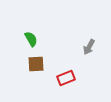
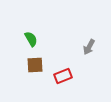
brown square: moved 1 px left, 1 px down
red rectangle: moved 3 px left, 2 px up
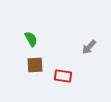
gray arrow: rotated 14 degrees clockwise
red rectangle: rotated 30 degrees clockwise
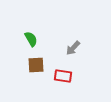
gray arrow: moved 16 px left, 1 px down
brown square: moved 1 px right
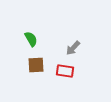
red rectangle: moved 2 px right, 5 px up
